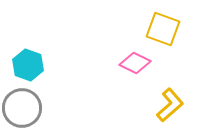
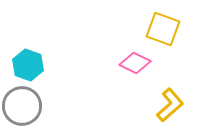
gray circle: moved 2 px up
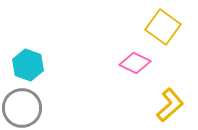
yellow square: moved 2 px up; rotated 16 degrees clockwise
gray circle: moved 2 px down
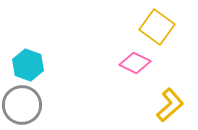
yellow square: moved 6 px left
gray circle: moved 3 px up
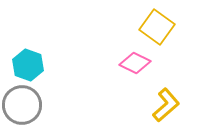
yellow L-shape: moved 4 px left
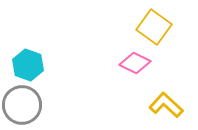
yellow square: moved 3 px left
yellow L-shape: rotated 96 degrees counterclockwise
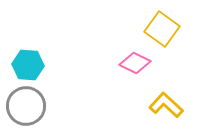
yellow square: moved 8 px right, 2 px down
cyan hexagon: rotated 16 degrees counterclockwise
gray circle: moved 4 px right, 1 px down
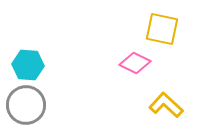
yellow square: rotated 24 degrees counterclockwise
gray circle: moved 1 px up
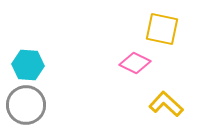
yellow L-shape: moved 1 px up
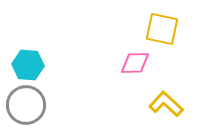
pink diamond: rotated 28 degrees counterclockwise
